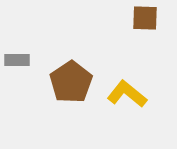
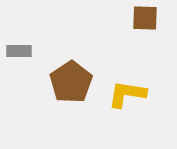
gray rectangle: moved 2 px right, 9 px up
yellow L-shape: rotated 30 degrees counterclockwise
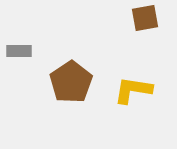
brown square: rotated 12 degrees counterclockwise
yellow L-shape: moved 6 px right, 4 px up
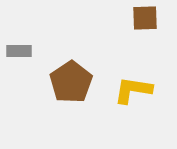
brown square: rotated 8 degrees clockwise
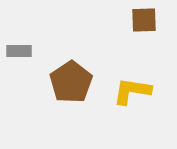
brown square: moved 1 px left, 2 px down
yellow L-shape: moved 1 px left, 1 px down
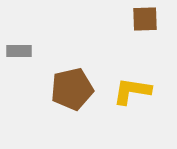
brown square: moved 1 px right, 1 px up
brown pentagon: moved 1 px right, 7 px down; rotated 21 degrees clockwise
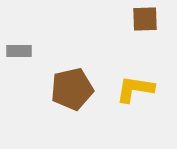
yellow L-shape: moved 3 px right, 2 px up
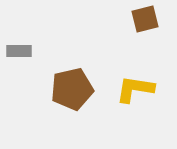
brown square: rotated 12 degrees counterclockwise
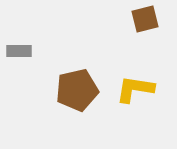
brown pentagon: moved 5 px right, 1 px down
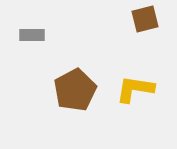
gray rectangle: moved 13 px right, 16 px up
brown pentagon: moved 2 px left; rotated 15 degrees counterclockwise
